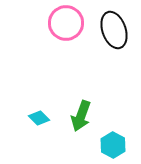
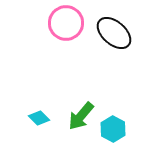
black ellipse: moved 3 px down; rotated 30 degrees counterclockwise
green arrow: rotated 20 degrees clockwise
cyan hexagon: moved 16 px up
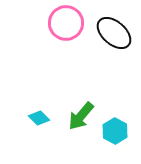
cyan hexagon: moved 2 px right, 2 px down
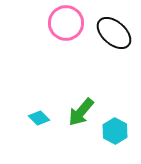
green arrow: moved 4 px up
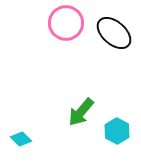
cyan diamond: moved 18 px left, 21 px down
cyan hexagon: moved 2 px right
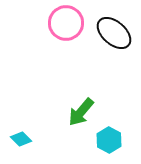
cyan hexagon: moved 8 px left, 9 px down
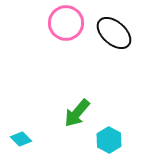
green arrow: moved 4 px left, 1 px down
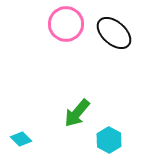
pink circle: moved 1 px down
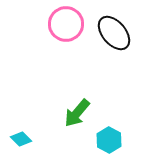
black ellipse: rotated 9 degrees clockwise
